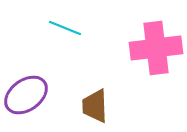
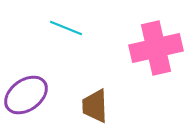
cyan line: moved 1 px right
pink cross: rotated 6 degrees counterclockwise
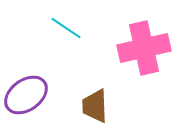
cyan line: rotated 12 degrees clockwise
pink cross: moved 12 px left
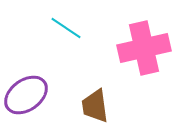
brown trapezoid: rotated 6 degrees counterclockwise
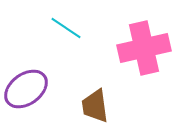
purple ellipse: moved 6 px up
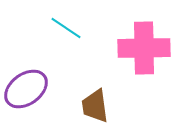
pink cross: rotated 12 degrees clockwise
